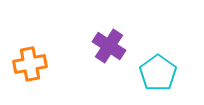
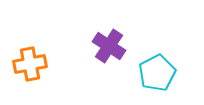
cyan pentagon: moved 1 px left; rotated 9 degrees clockwise
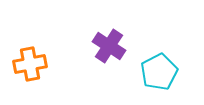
cyan pentagon: moved 2 px right, 1 px up
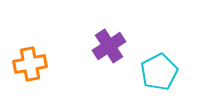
purple cross: rotated 24 degrees clockwise
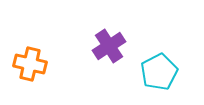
orange cross: rotated 24 degrees clockwise
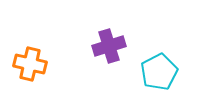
purple cross: rotated 16 degrees clockwise
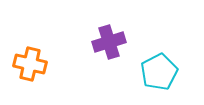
purple cross: moved 4 px up
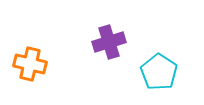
cyan pentagon: rotated 12 degrees counterclockwise
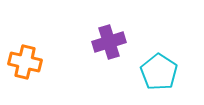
orange cross: moved 5 px left, 2 px up
